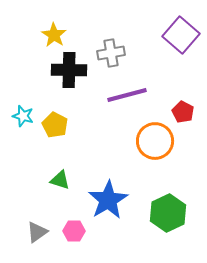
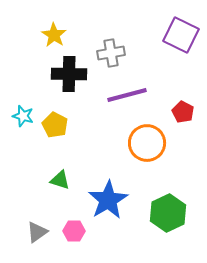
purple square: rotated 15 degrees counterclockwise
black cross: moved 4 px down
orange circle: moved 8 px left, 2 px down
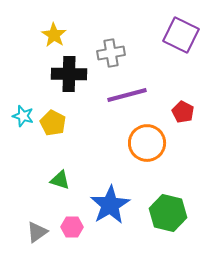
yellow pentagon: moved 2 px left, 2 px up
blue star: moved 2 px right, 5 px down
green hexagon: rotated 21 degrees counterclockwise
pink hexagon: moved 2 px left, 4 px up
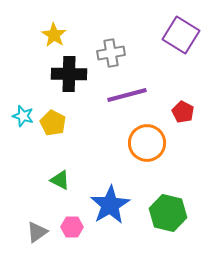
purple square: rotated 6 degrees clockwise
green triangle: rotated 10 degrees clockwise
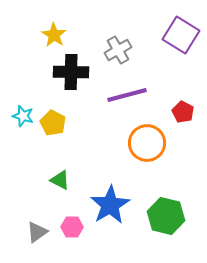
gray cross: moved 7 px right, 3 px up; rotated 20 degrees counterclockwise
black cross: moved 2 px right, 2 px up
green hexagon: moved 2 px left, 3 px down
